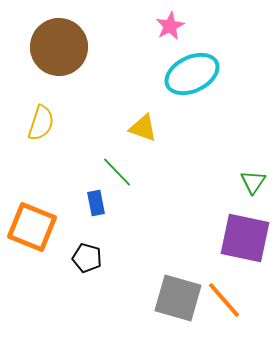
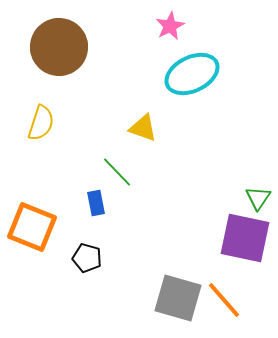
green triangle: moved 5 px right, 16 px down
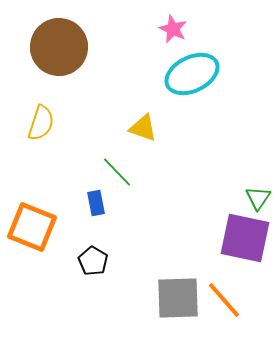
pink star: moved 3 px right, 3 px down; rotated 20 degrees counterclockwise
black pentagon: moved 6 px right, 3 px down; rotated 16 degrees clockwise
gray square: rotated 18 degrees counterclockwise
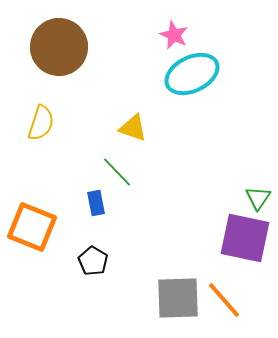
pink star: moved 1 px right, 6 px down
yellow triangle: moved 10 px left
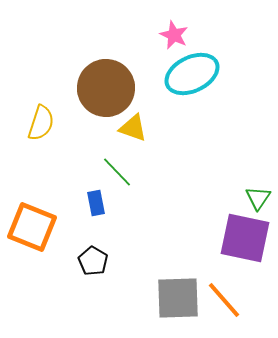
brown circle: moved 47 px right, 41 px down
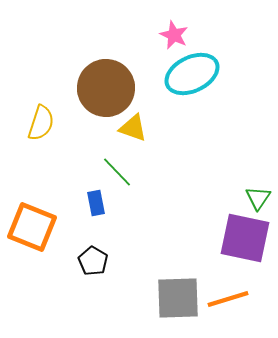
orange line: moved 4 px right, 1 px up; rotated 66 degrees counterclockwise
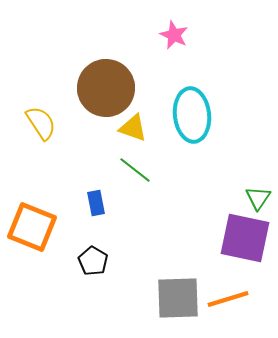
cyan ellipse: moved 41 px down; rotated 70 degrees counterclockwise
yellow semicircle: rotated 51 degrees counterclockwise
green line: moved 18 px right, 2 px up; rotated 8 degrees counterclockwise
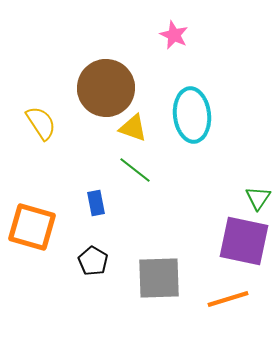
orange square: rotated 6 degrees counterclockwise
purple square: moved 1 px left, 3 px down
gray square: moved 19 px left, 20 px up
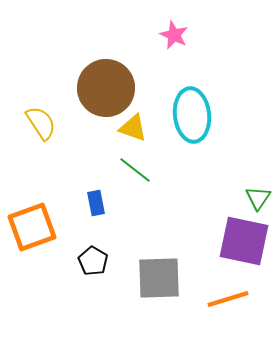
orange square: rotated 36 degrees counterclockwise
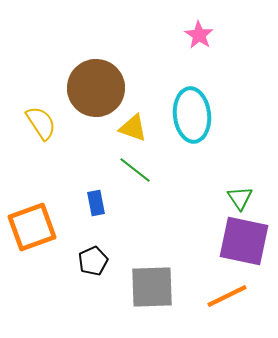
pink star: moved 25 px right; rotated 8 degrees clockwise
brown circle: moved 10 px left
green triangle: moved 18 px left; rotated 8 degrees counterclockwise
black pentagon: rotated 16 degrees clockwise
gray square: moved 7 px left, 9 px down
orange line: moved 1 px left, 3 px up; rotated 9 degrees counterclockwise
